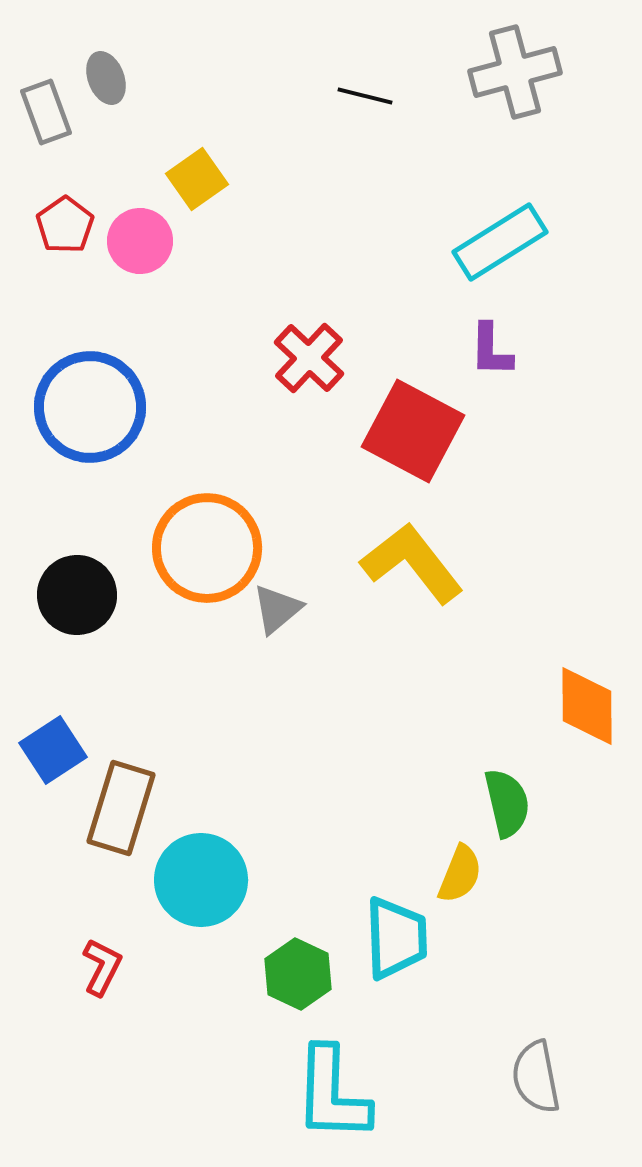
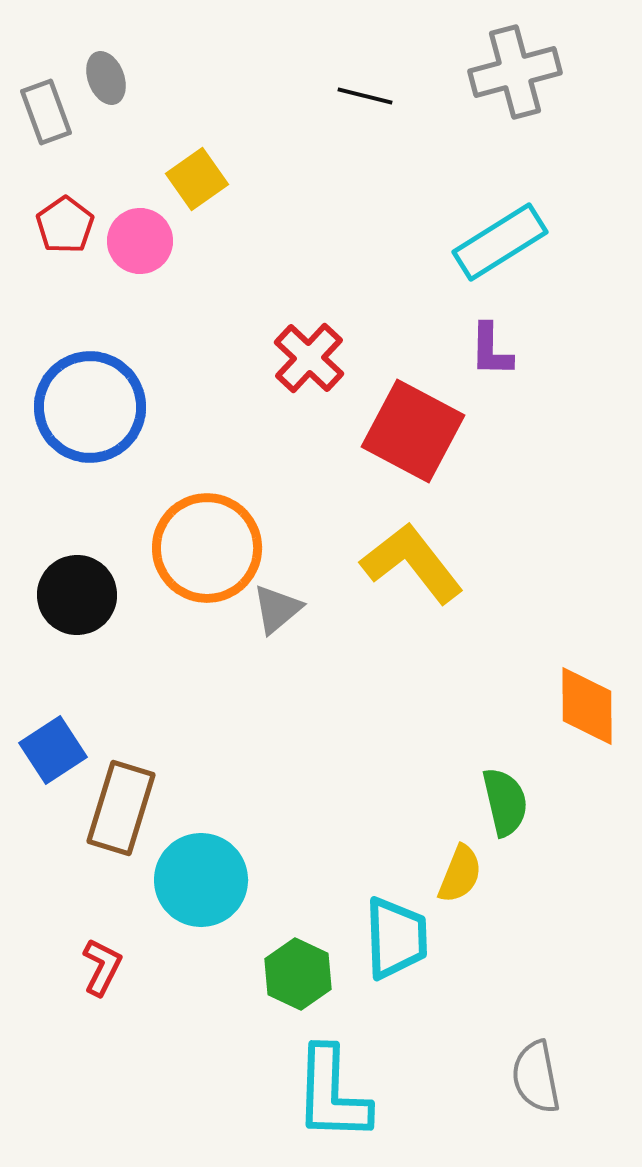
green semicircle: moved 2 px left, 1 px up
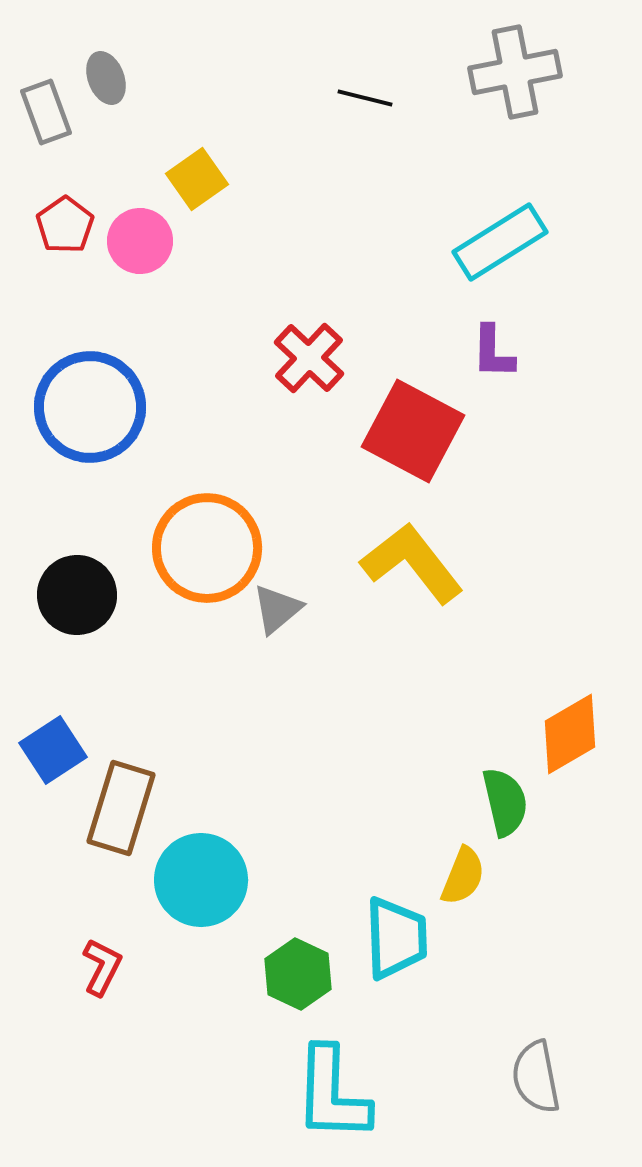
gray cross: rotated 4 degrees clockwise
black line: moved 2 px down
purple L-shape: moved 2 px right, 2 px down
orange diamond: moved 17 px left, 28 px down; rotated 60 degrees clockwise
yellow semicircle: moved 3 px right, 2 px down
